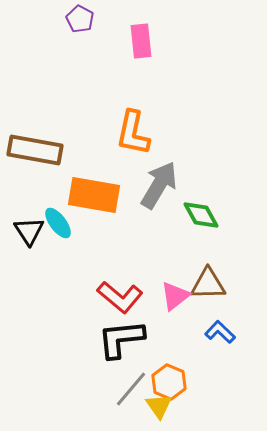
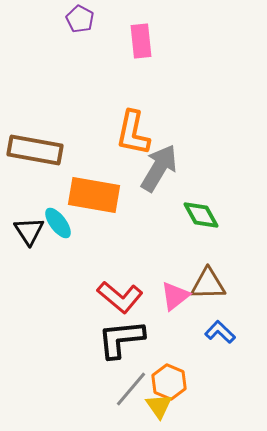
gray arrow: moved 17 px up
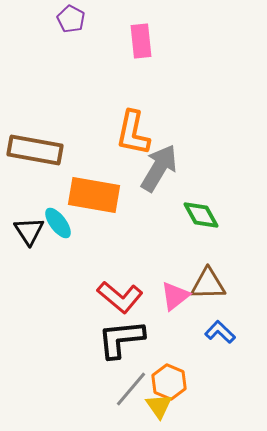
purple pentagon: moved 9 px left
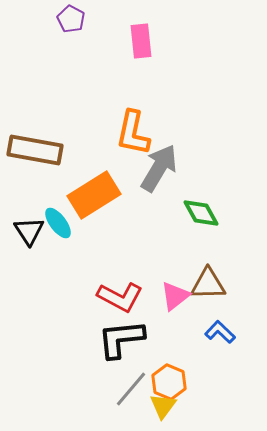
orange rectangle: rotated 42 degrees counterclockwise
green diamond: moved 2 px up
red L-shape: rotated 12 degrees counterclockwise
yellow triangle: moved 4 px right; rotated 12 degrees clockwise
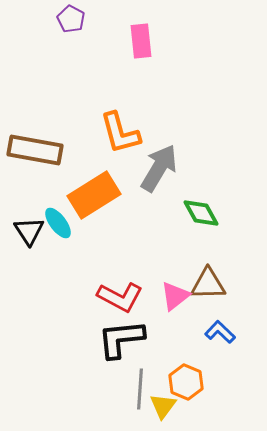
orange L-shape: moved 13 px left; rotated 27 degrees counterclockwise
orange hexagon: moved 17 px right
gray line: moved 9 px right; rotated 36 degrees counterclockwise
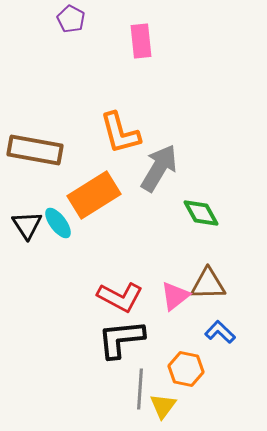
black triangle: moved 2 px left, 6 px up
orange hexagon: moved 13 px up; rotated 12 degrees counterclockwise
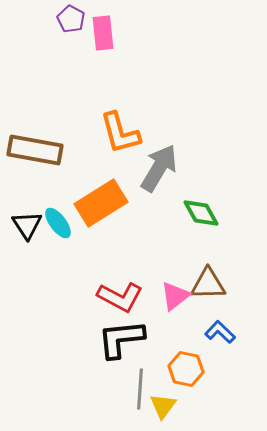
pink rectangle: moved 38 px left, 8 px up
orange rectangle: moved 7 px right, 8 px down
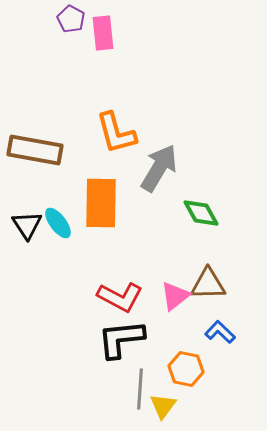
orange L-shape: moved 4 px left
orange rectangle: rotated 57 degrees counterclockwise
